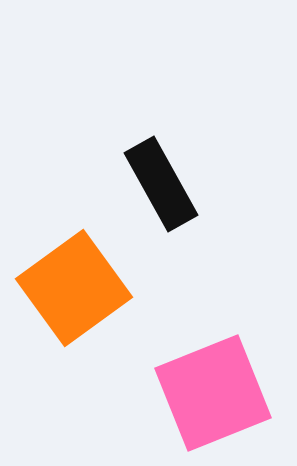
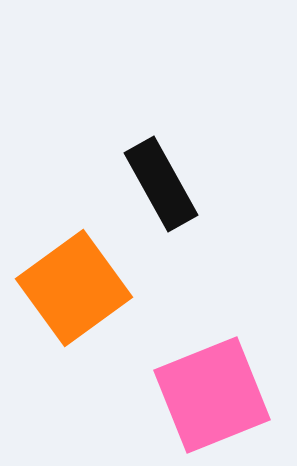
pink square: moved 1 px left, 2 px down
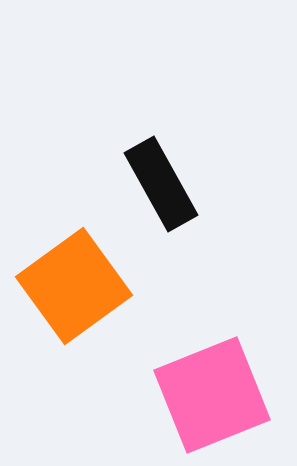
orange square: moved 2 px up
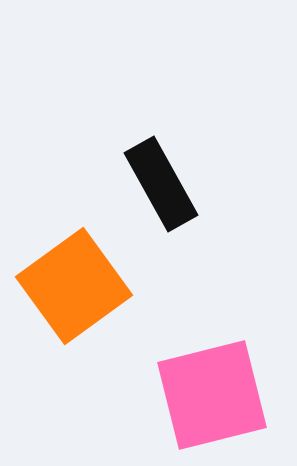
pink square: rotated 8 degrees clockwise
